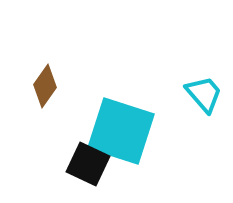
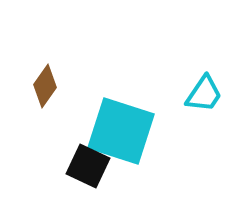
cyan trapezoid: rotated 75 degrees clockwise
black square: moved 2 px down
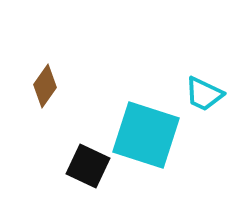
cyan trapezoid: rotated 81 degrees clockwise
cyan square: moved 25 px right, 4 px down
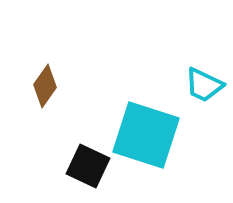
cyan trapezoid: moved 9 px up
